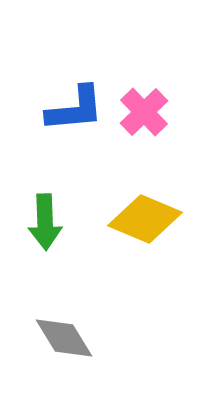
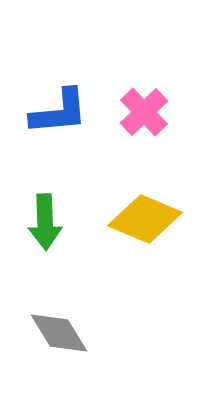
blue L-shape: moved 16 px left, 3 px down
gray diamond: moved 5 px left, 5 px up
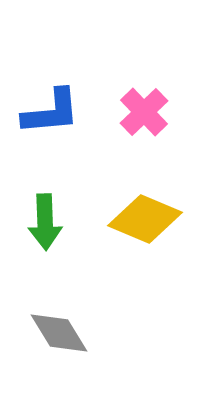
blue L-shape: moved 8 px left
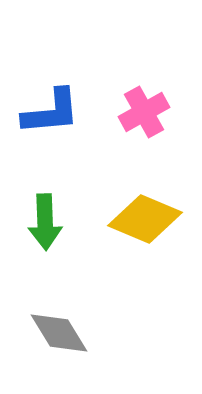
pink cross: rotated 15 degrees clockwise
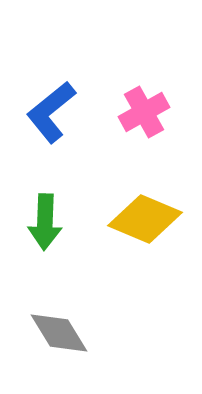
blue L-shape: rotated 146 degrees clockwise
green arrow: rotated 4 degrees clockwise
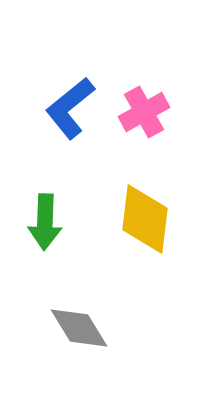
blue L-shape: moved 19 px right, 4 px up
yellow diamond: rotated 74 degrees clockwise
gray diamond: moved 20 px right, 5 px up
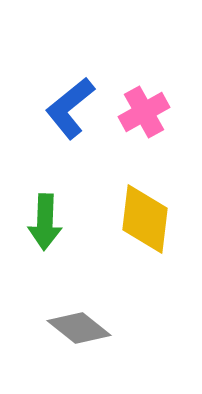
gray diamond: rotated 20 degrees counterclockwise
